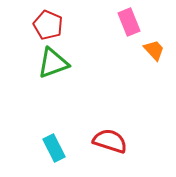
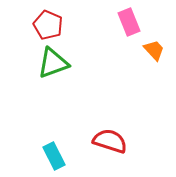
cyan rectangle: moved 8 px down
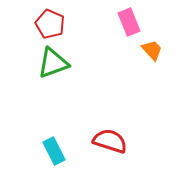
red pentagon: moved 2 px right, 1 px up
orange trapezoid: moved 2 px left
cyan rectangle: moved 5 px up
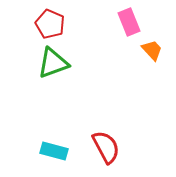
red semicircle: moved 4 px left, 6 px down; rotated 44 degrees clockwise
cyan rectangle: rotated 48 degrees counterclockwise
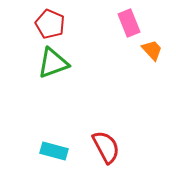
pink rectangle: moved 1 px down
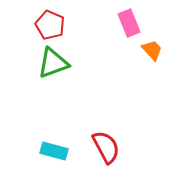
red pentagon: moved 1 px down
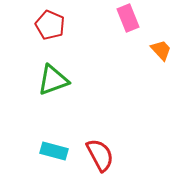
pink rectangle: moved 1 px left, 5 px up
orange trapezoid: moved 9 px right
green triangle: moved 17 px down
red semicircle: moved 6 px left, 8 px down
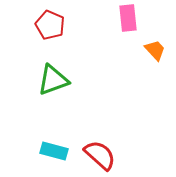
pink rectangle: rotated 16 degrees clockwise
orange trapezoid: moved 6 px left
red semicircle: rotated 20 degrees counterclockwise
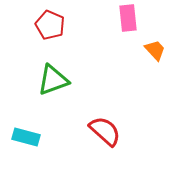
cyan rectangle: moved 28 px left, 14 px up
red semicircle: moved 5 px right, 24 px up
